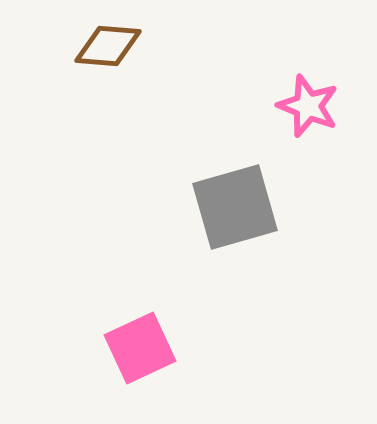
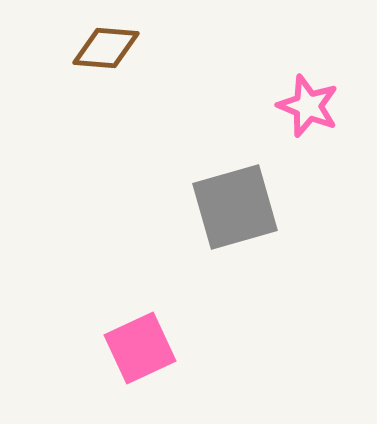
brown diamond: moved 2 px left, 2 px down
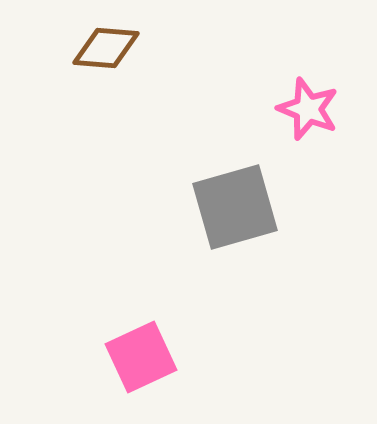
pink star: moved 3 px down
pink square: moved 1 px right, 9 px down
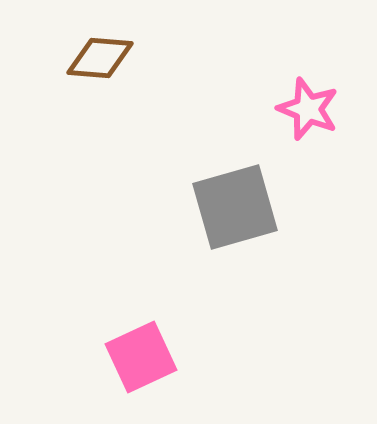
brown diamond: moved 6 px left, 10 px down
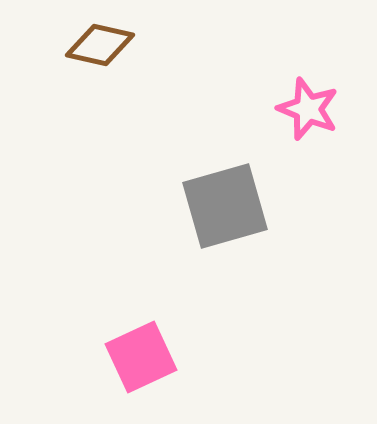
brown diamond: moved 13 px up; rotated 8 degrees clockwise
gray square: moved 10 px left, 1 px up
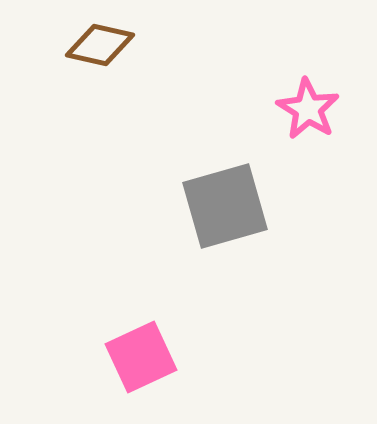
pink star: rotated 10 degrees clockwise
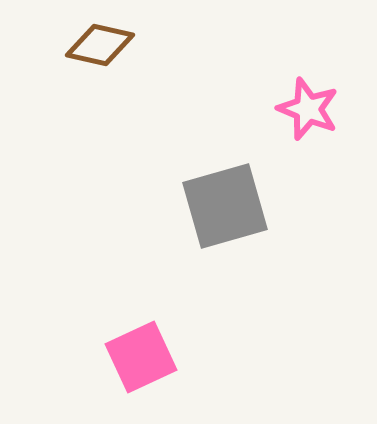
pink star: rotated 10 degrees counterclockwise
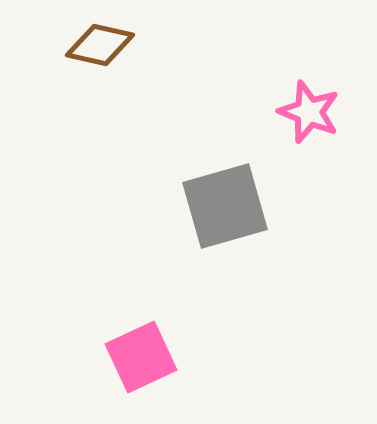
pink star: moved 1 px right, 3 px down
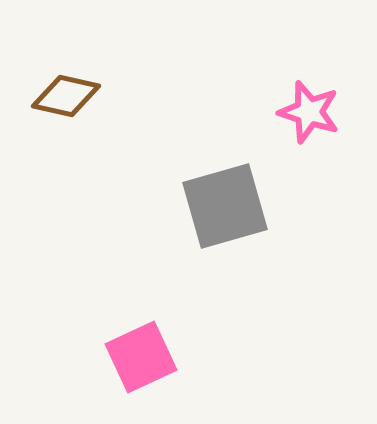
brown diamond: moved 34 px left, 51 px down
pink star: rotated 4 degrees counterclockwise
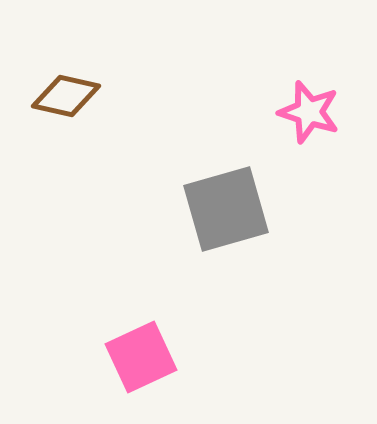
gray square: moved 1 px right, 3 px down
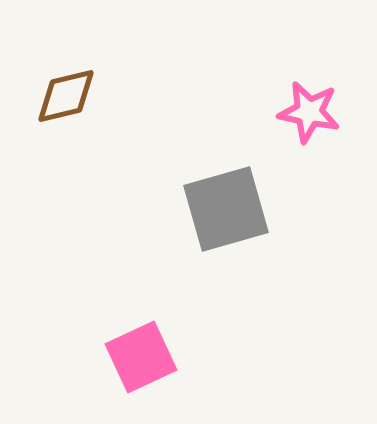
brown diamond: rotated 26 degrees counterclockwise
pink star: rotated 6 degrees counterclockwise
